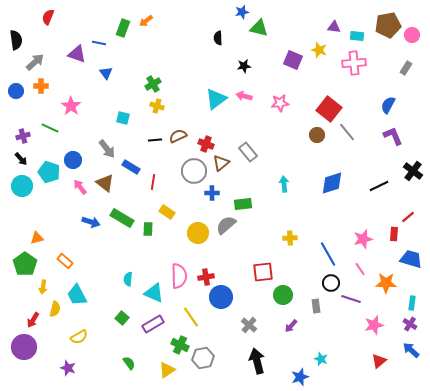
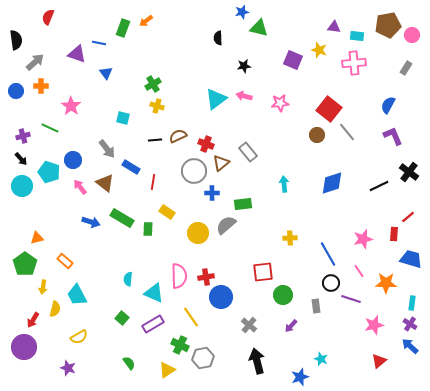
black cross at (413, 171): moved 4 px left, 1 px down
pink line at (360, 269): moved 1 px left, 2 px down
blue arrow at (411, 350): moved 1 px left, 4 px up
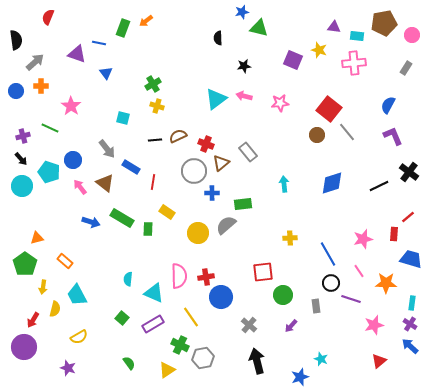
brown pentagon at (388, 25): moved 4 px left, 2 px up
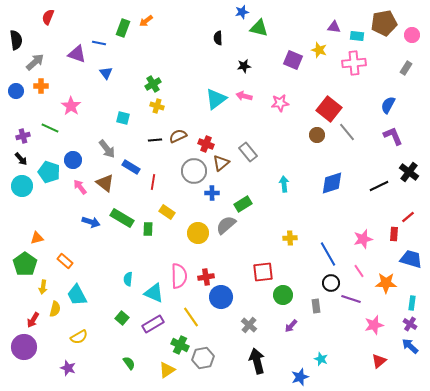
green rectangle at (243, 204): rotated 24 degrees counterclockwise
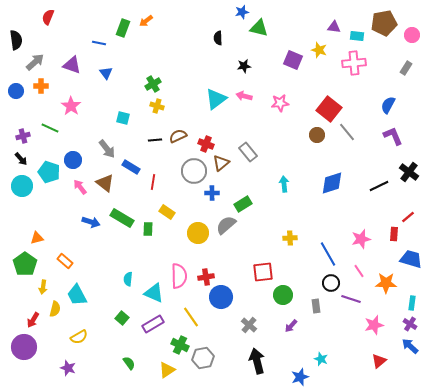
purple triangle at (77, 54): moved 5 px left, 11 px down
pink star at (363, 239): moved 2 px left
